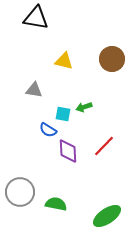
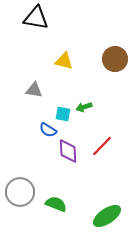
brown circle: moved 3 px right
red line: moved 2 px left
green semicircle: rotated 10 degrees clockwise
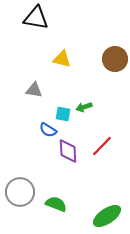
yellow triangle: moved 2 px left, 2 px up
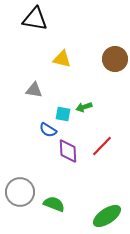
black triangle: moved 1 px left, 1 px down
green semicircle: moved 2 px left
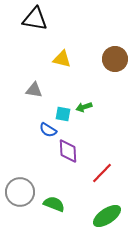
red line: moved 27 px down
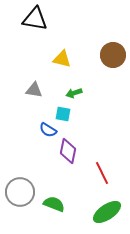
brown circle: moved 2 px left, 4 px up
green arrow: moved 10 px left, 14 px up
purple diamond: rotated 15 degrees clockwise
red line: rotated 70 degrees counterclockwise
green ellipse: moved 4 px up
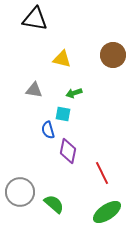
blue semicircle: rotated 42 degrees clockwise
green semicircle: rotated 20 degrees clockwise
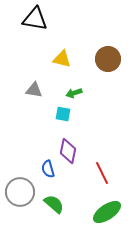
brown circle: moved 5 px left, 4 px down
blue semicircle: moved 39 px down
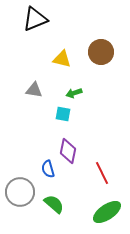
black triangle: rotated 32 degrees counterclockwise
brown circle: moved 7 px left, 7 px up
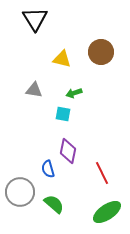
black triangle: rotated 40 degrees counterclockwise
